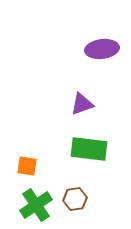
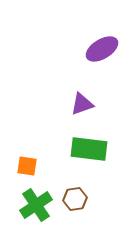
purple ellipse: rotated 24 degrees counterclockwise
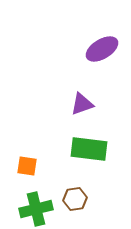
green cross: moved 4 px down; rotated 20 degrees clockwise
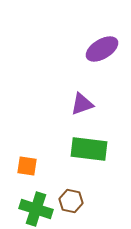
brown hexagon: moved 4 px left, 2 px down; rotated 20 degrees clockwise
green cross: rotated 32 degrees clockwise
